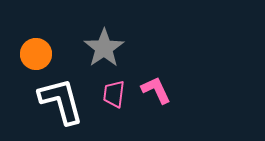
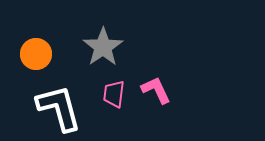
gray star: moved 1 px left, 1 px up
white L-shape: moved 2 px left, 7 px down
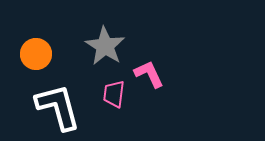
gray star: moved 2 px right, 1 px up; rotated 6 degrees counterclockwise
pink L-shape: moved 7 px left, 16 px up
white L-shape: moved 1 px left, 1 px up
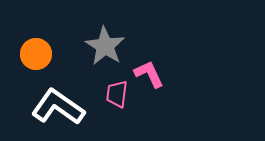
pink trapezoid: moved 3 px right
white L-shape: rotated 40 degrees counterclockwise
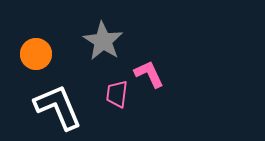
gray star: moved 2 px left, 5 px up
white L-shape: rotated 32 degrees clockwise
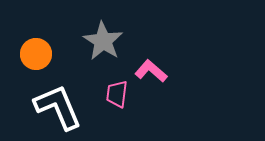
pink L-shape: moved 2 px right, 3 px up; rotated 24 degrees counterclockwise
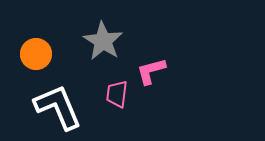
pink L-shape: rotated 56 degrees counterclockwise
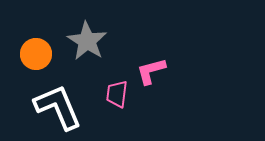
gray star: moved 16 px left
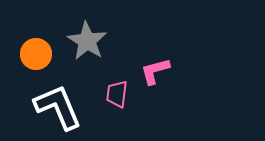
pink L-shape: moved 4 px right
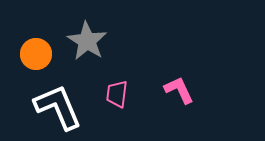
pink L-shape: moved 24 px right, 19 px down; rotated 80 degrees clockwise
